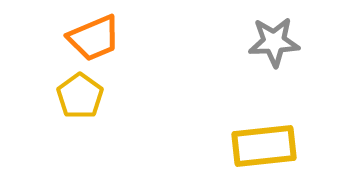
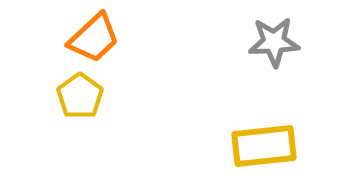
orange trapezoid: rotated 20 degrees counterclockwise
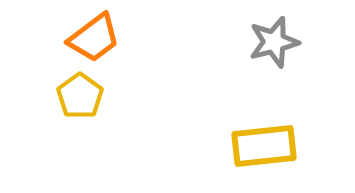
orange trapezoid: rotated 6 degrees clockwise
gray star: rotated 12 degrees counterclockwise
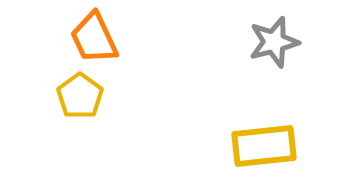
orange trapezoid: rotated 102 degrees clockwise
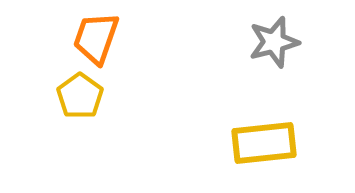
orange trapezoid: moved 2 px right; rotated 44 degrees clockwise
yellow rectangle: moved 3 px up
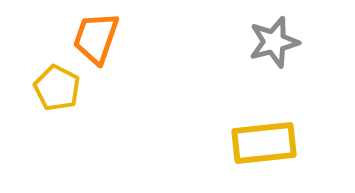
yellow pentagon: moved 23 px left, 8 px up; rotated 9 degrees counterclockwise
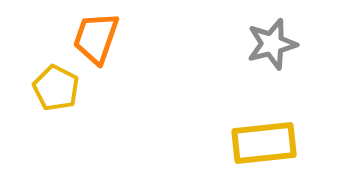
gray star: moved 2 px left, 2 px down
yellow pentagon: moved 1 px left
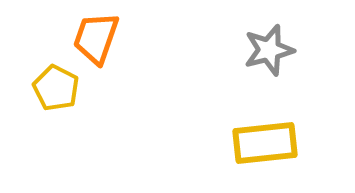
gray star: moved 3 px left, 6 px down
yellow rectangle: moved 1 px right
